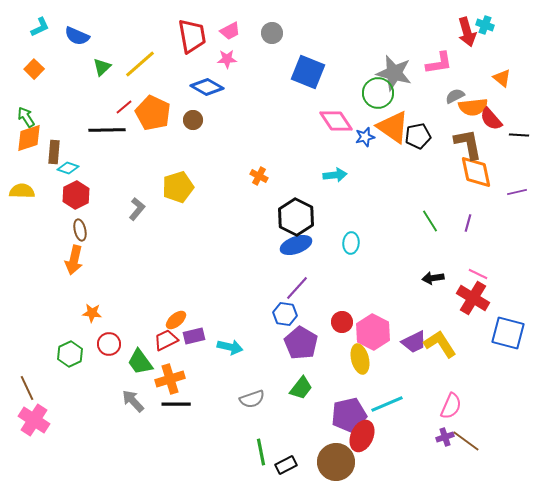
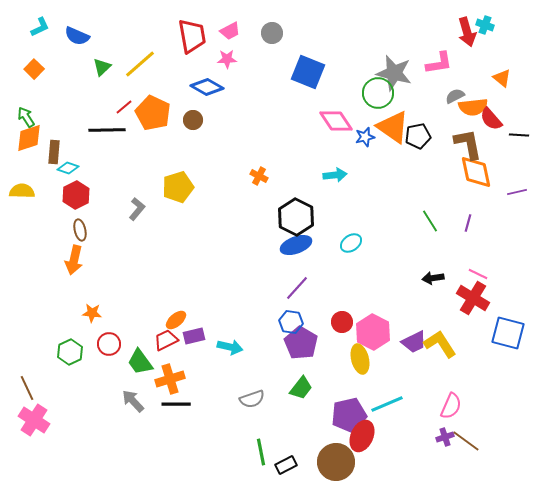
cyan ellipse at (351, 243): rotated 50 degrees clockwise
blue hexagon at (285, 314): moved 6 px right, 8 px down
green hexagon at (70, 354): moved 2 px up
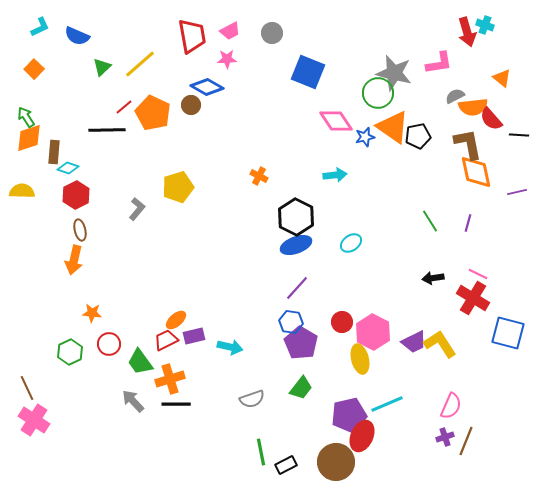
brown circle at (193, 120): moved 2 px left, 15 px up
brown line at (466, 441): rotated 76 degrees clockwise
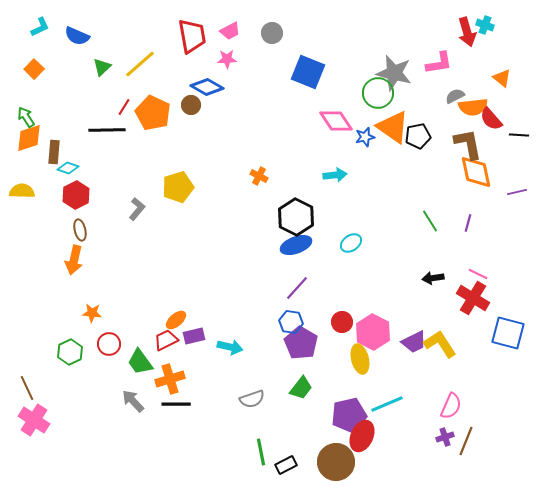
red line at (124, 107): rotated 18 degrees counterclockwise
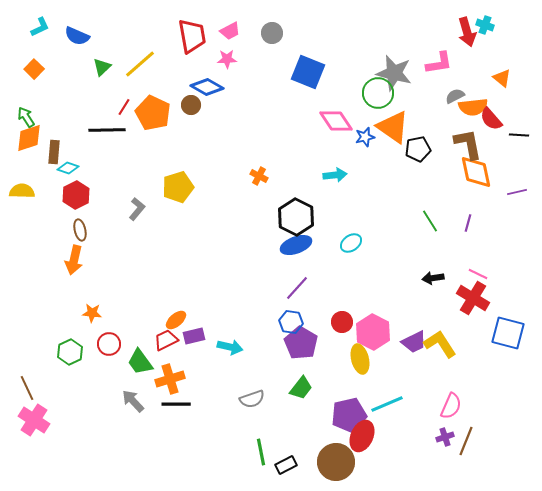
black pentagon at (418, 136): moved 13 px down
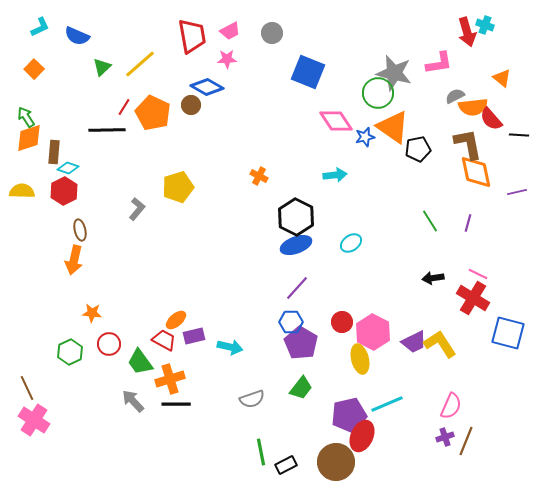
red hexagon at (76, 195): moved 12 px left, 4 px up
blue hexagon at (291, 322): rotated 10 degrees counterclockwise
red trapezoid at (166, 340): moved 2 px left; rotated 55 degrees clockwise
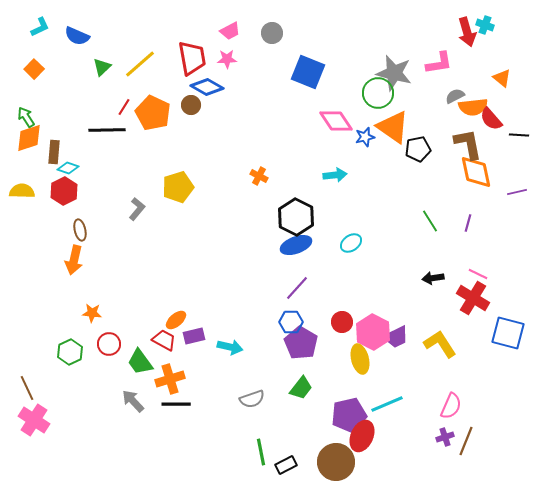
red trapezoid at (192, 36): moved 22 px down
purple trapezoid at (414, 342): moved 18 px left, 5 px up
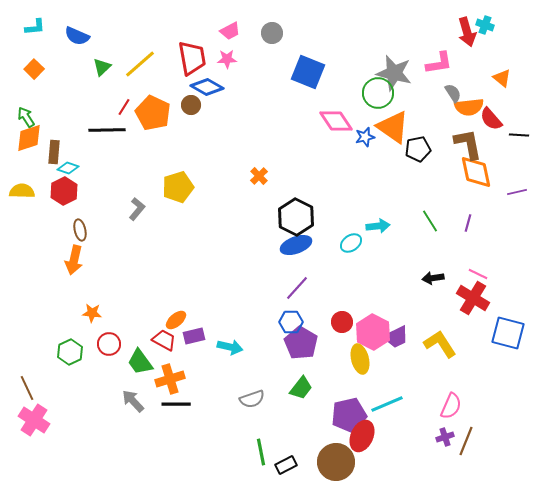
cyan L-shape at (40, 27): moved 5 px left; rotated 20 degrees clockwise
gray semicircle at (455, 96): moved 2 px left, 3 px up; rotated 84 degrees clockwise
orange semicircle at (473, 107): moved 4 px left
cyan arrow at (335, 175): moved 43 px right, 51 px down
orange cross at (259, 176): rotated 18 degrees clockwise
